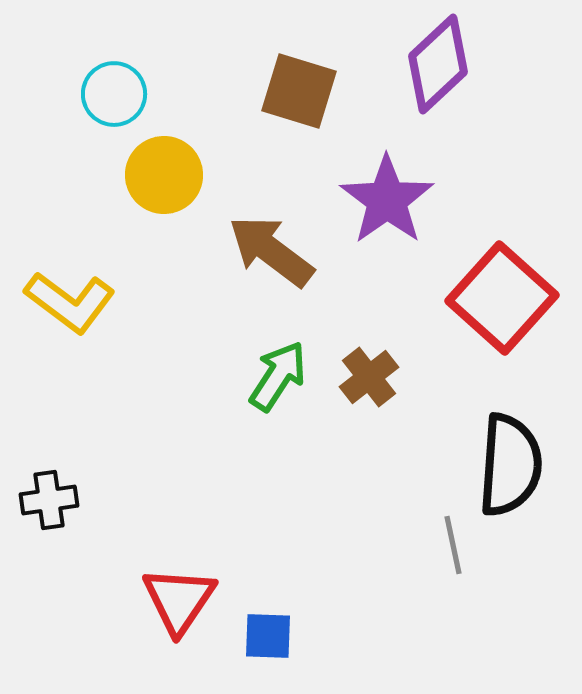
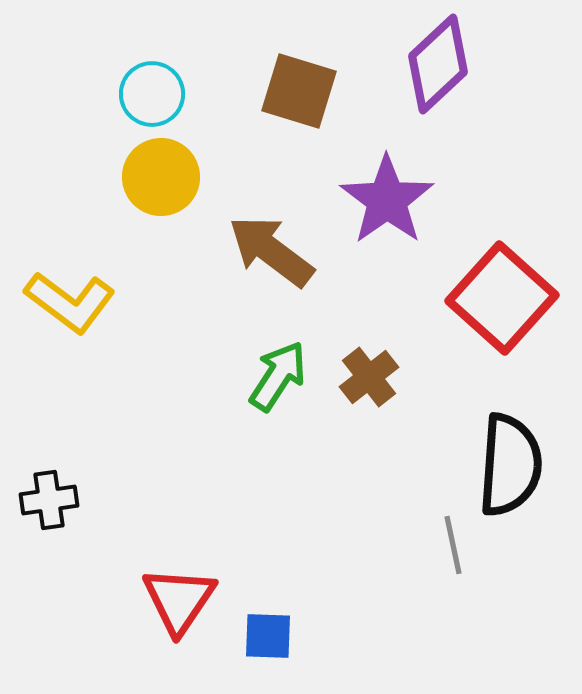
cyan circle: moved 38 px right
yellow circle: moved 3 px left, 2 px down
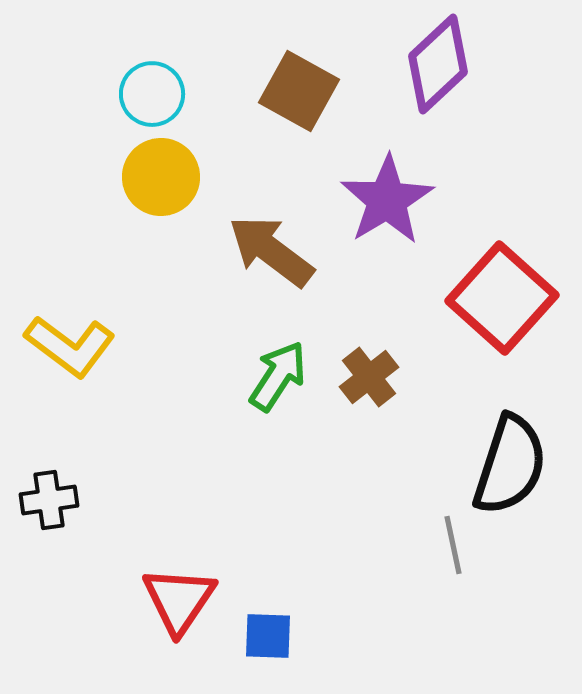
brown square: rotated 12 degrees clockwise
purple star: rotated 4 degrees clockwise
yellow L-shape: moved 44 px down
black semicircle: rotated 14 degrees clockwise
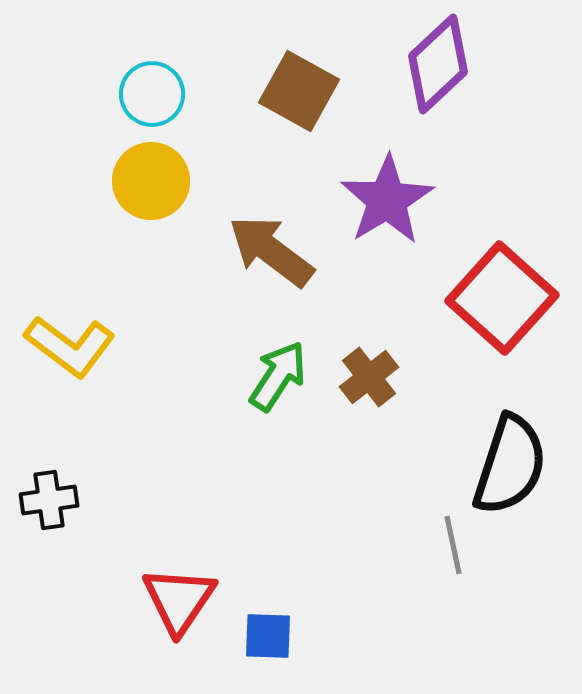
yellow circle: moved 10 px left, 4 px down
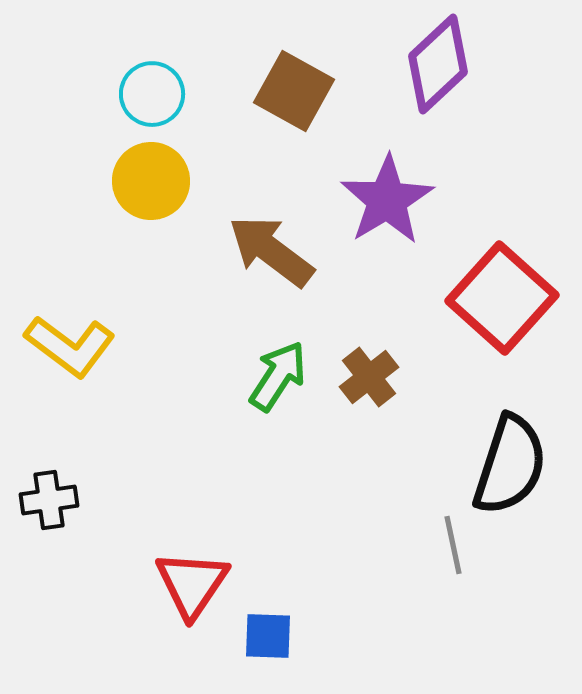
brown square: moved 5 px left
red triangle: moved 13 px right, 16 px up
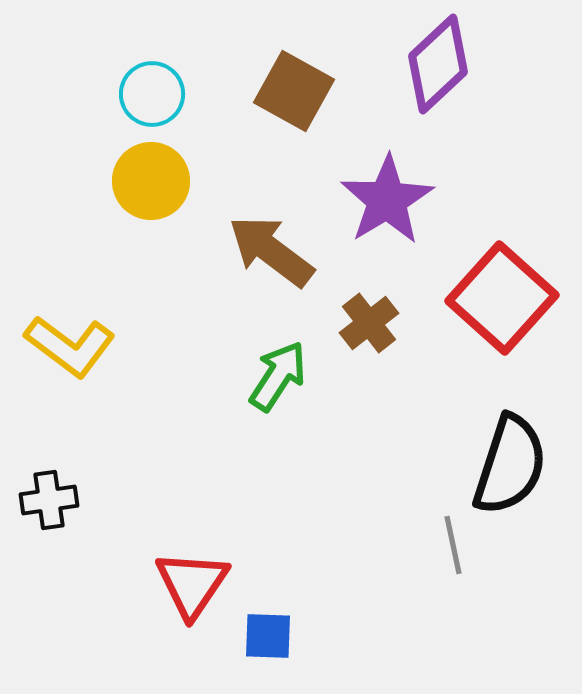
brown cross: moved 54 px up
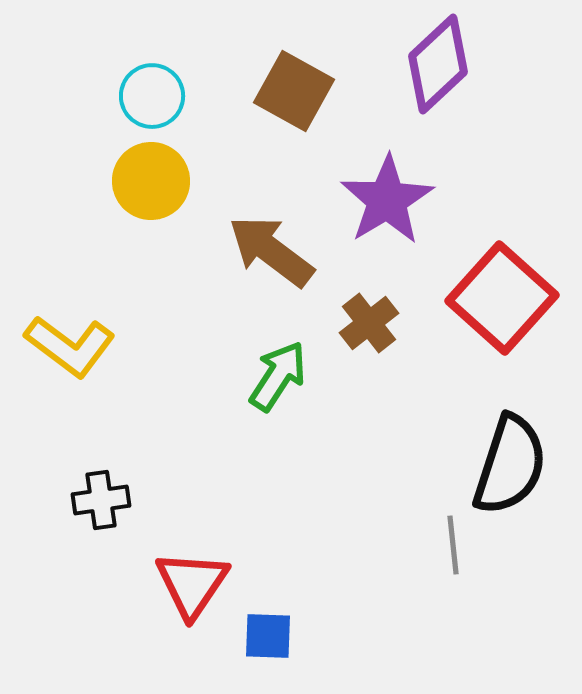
cyan circle: moved 2 px down
black cross: moved 52 px right
gray line: rotated 6 degrees clockwise
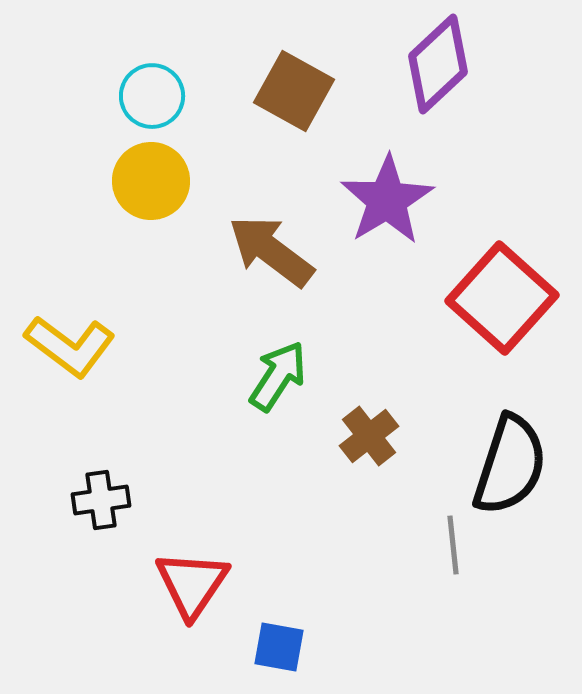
brown cross: moved 113 px down
blue square: moved 11 px right, 11 px down; rotated 8 degrees clockwise
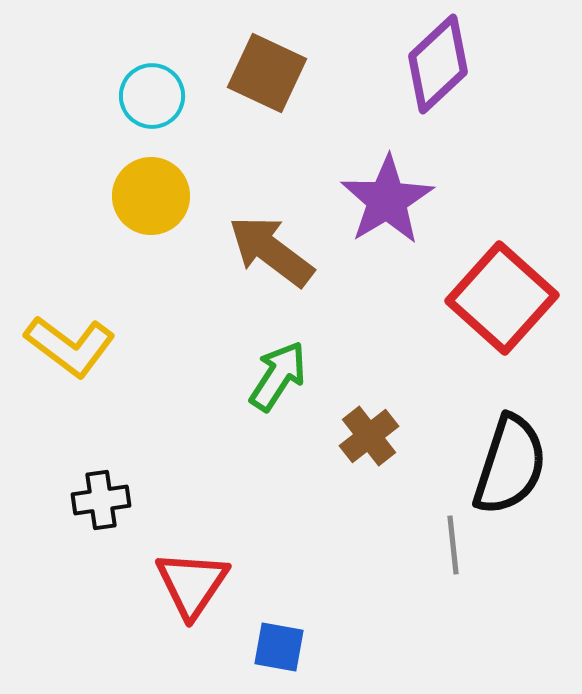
brown square: moved 27 px left, 18 px up; rotated 4 degrees counterclockwise
yellow circle: moved 15 px down
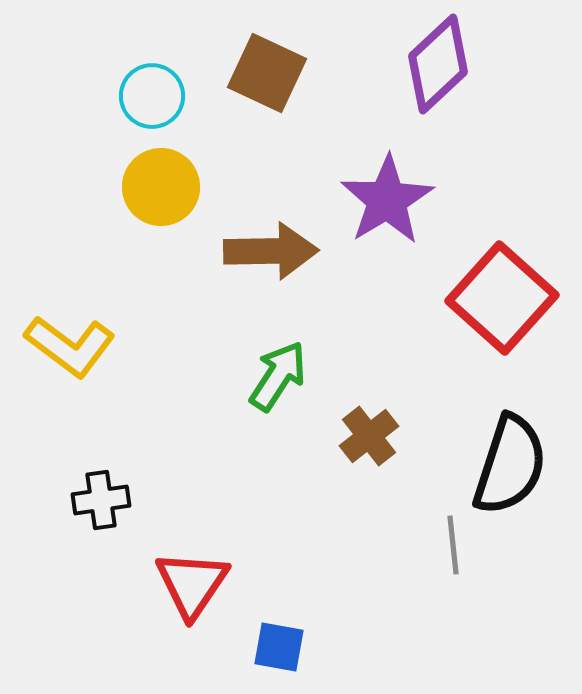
yellow circle: moved 10 px right, 9 px up
brown arrow: rotated 142 degrees clockwise
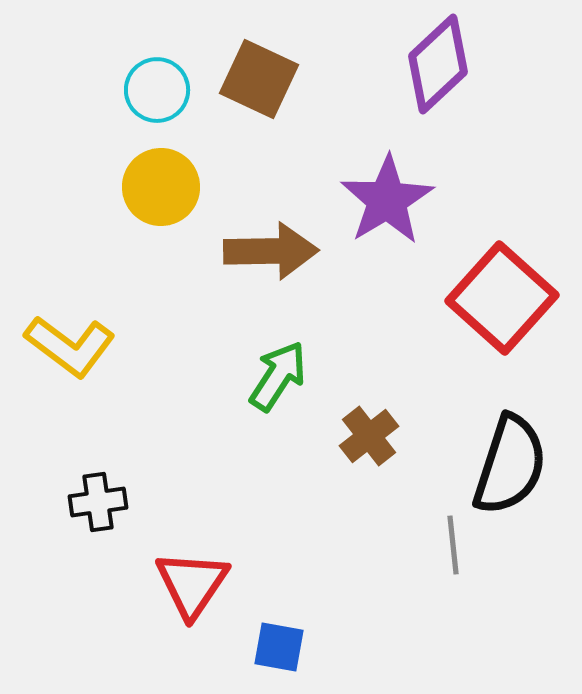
brown square: moved 8 px left, 6 px down
cyan circle: moved 5 px right, 6 px up
black cross: moved 3 px left, 2 px down
